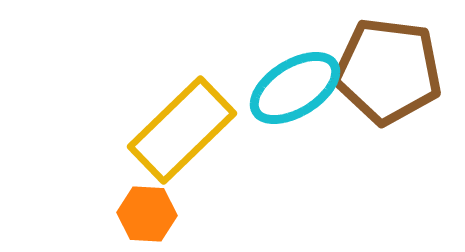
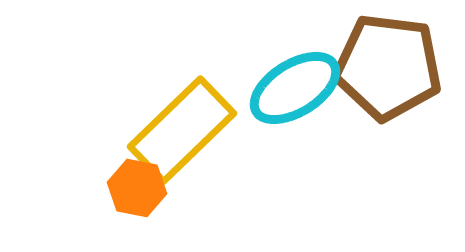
brown pentagon: moved 4 px up
orange hexagon: moved 10 px left, 26 px up; rotated 8 degrees clockwise
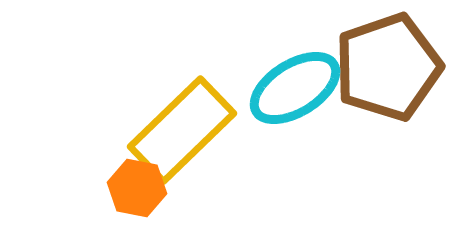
brown pentagon: rotated 26 degrees counterclockwise
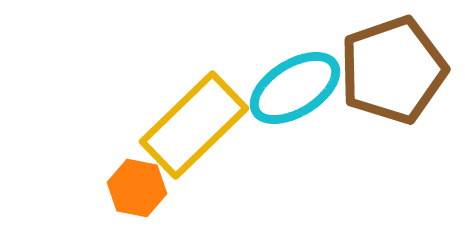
brown pentagon: moved 5 px right, 3 px down
yellow rectangle: moved 12 px right, 5 px up
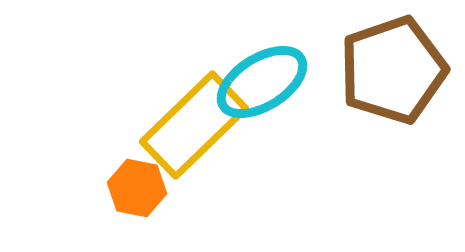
cyan ellipse: moved 33 px left, 6 px up
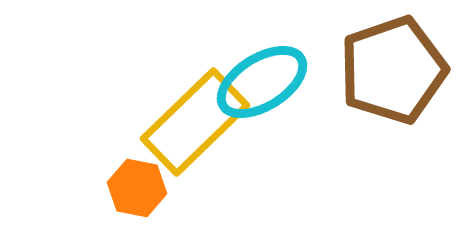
yellow rectangle: moved 1 px right, 3 px up
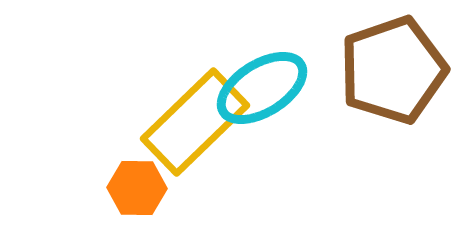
cyan ellipse: moved 6 px down
orange hexagon: rotated 10 degrees counterclockwise
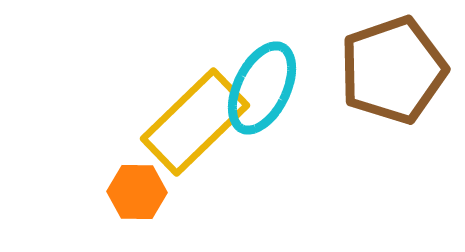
cyan ellipse: rotated 32 degrees counterclockwise
orange hexagon: moved 4 px down
